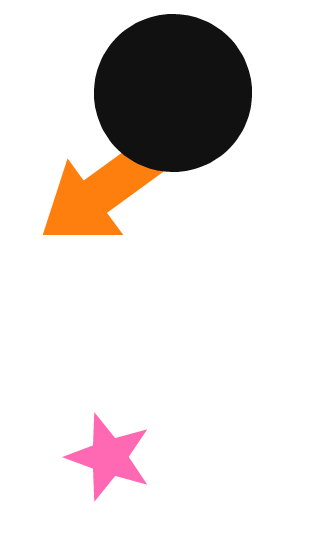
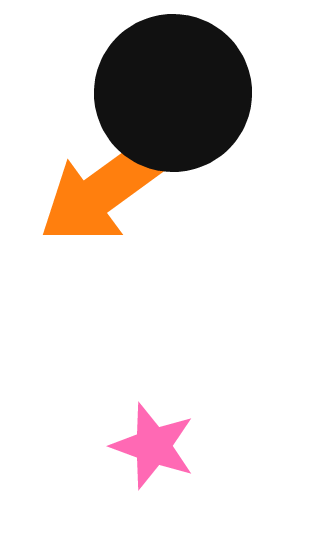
pink star: moved 44 px right, 11 px up
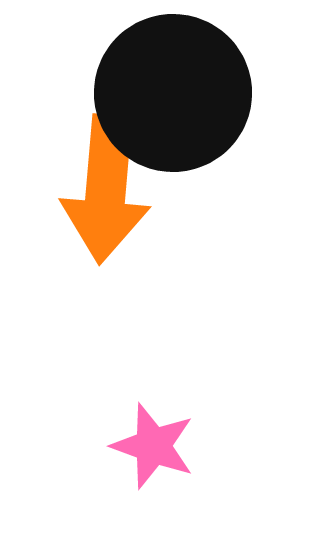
orange arrow: rotated 49 degrees counterclockwise
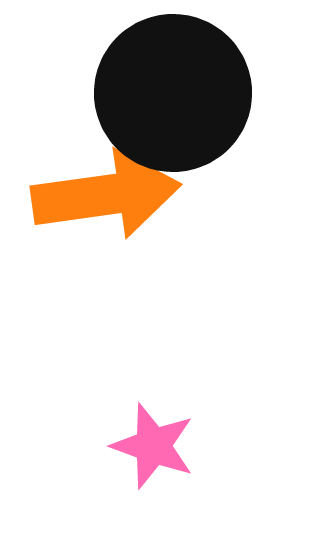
orange arrow: moved 6 px down; rotated 103 degrees counterclockwise
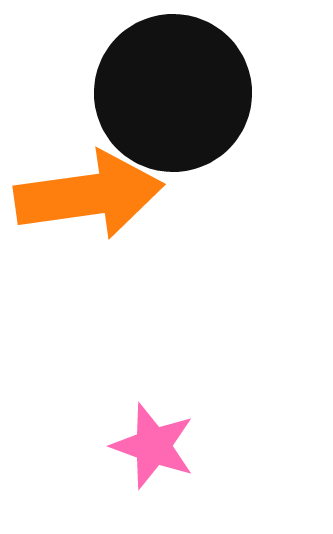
orange arrow: moved 17 px left
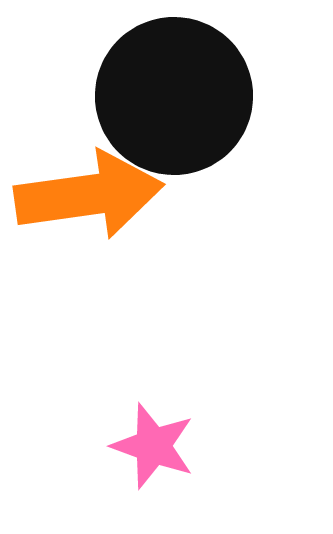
black circle: moved 1 px right, 3 px down
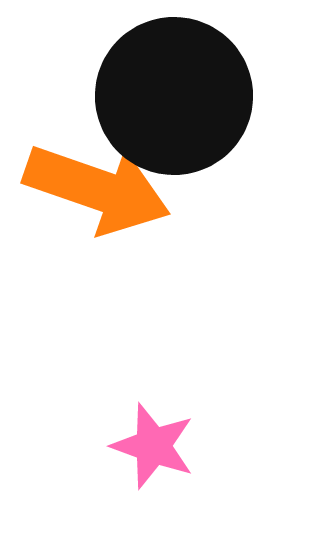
orange arrow: moved 8 px right, 6 px up; rotated 27 degrees clockwise
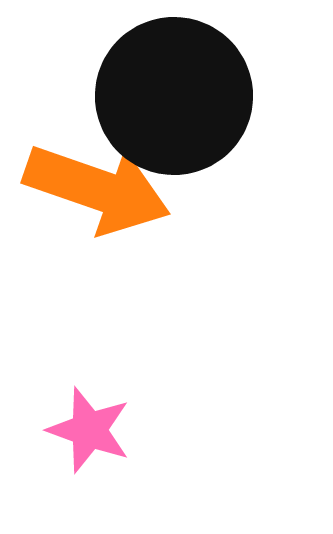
pink star: moved 64 px left, 16 px up
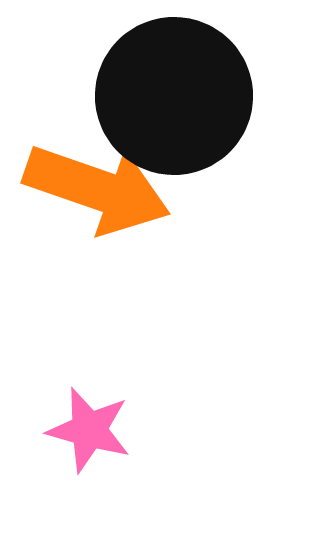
pink star: rotated 4 degrees counterclockwise
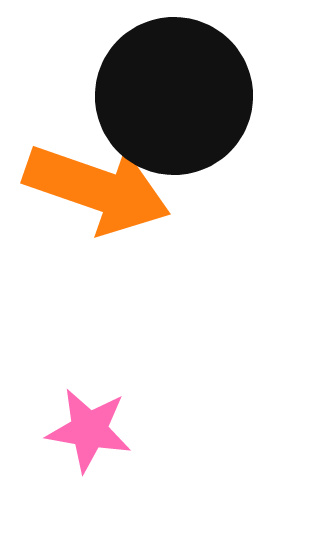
pink star: rotated 6 degrees counterclockwise
